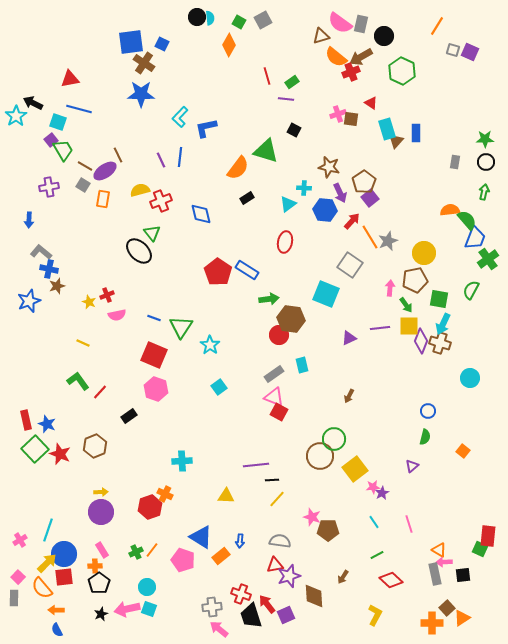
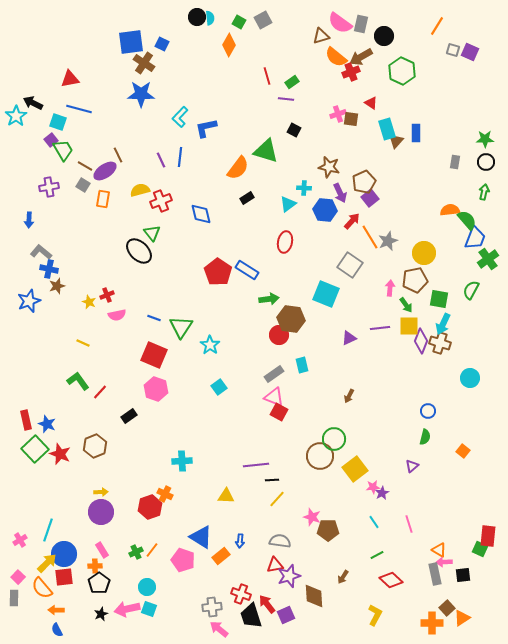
brown pentagon at (364, 182): rotated 10 degrees clockwise
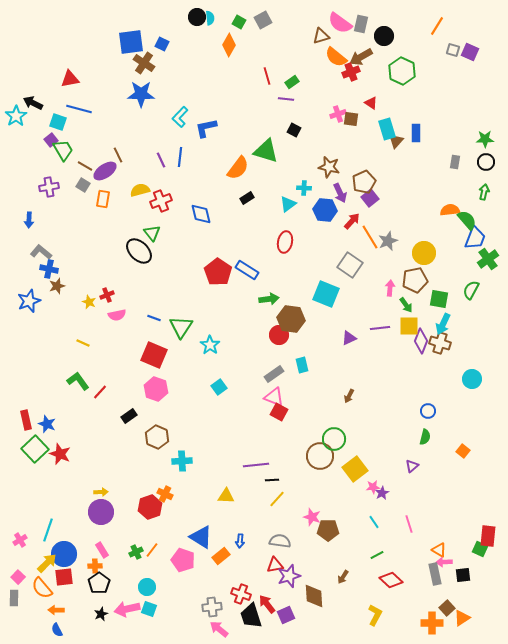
cyan circle at (470, 378): moved 2 px right, 1 px down
brown hexagon at (95, 446): moved 62 px right, 9 px up; rotated 15 degrees counterclockwise
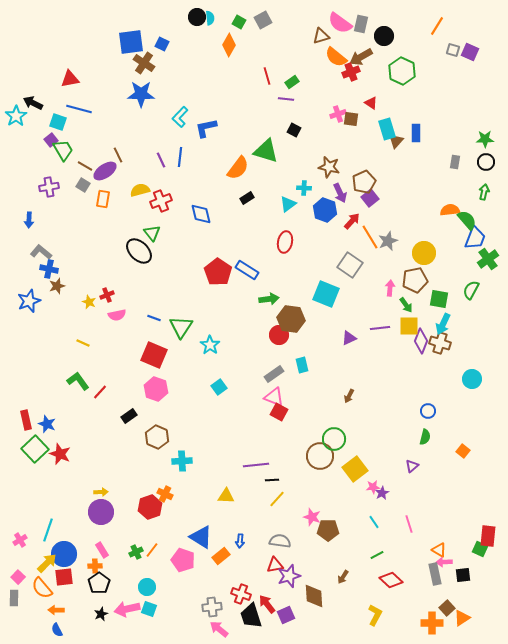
blue hexagon at (325, 210): rotated 15 degrees clockwise
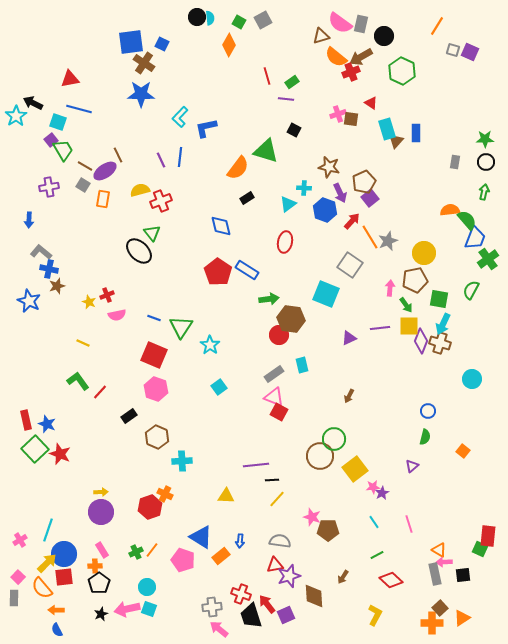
blue diamond at (201, 214): moved 20 px right, 12 px down
blue star at (29, 301): rotated 25 degrees counterclockwise
brown square at (447, 608): moved 7 px left
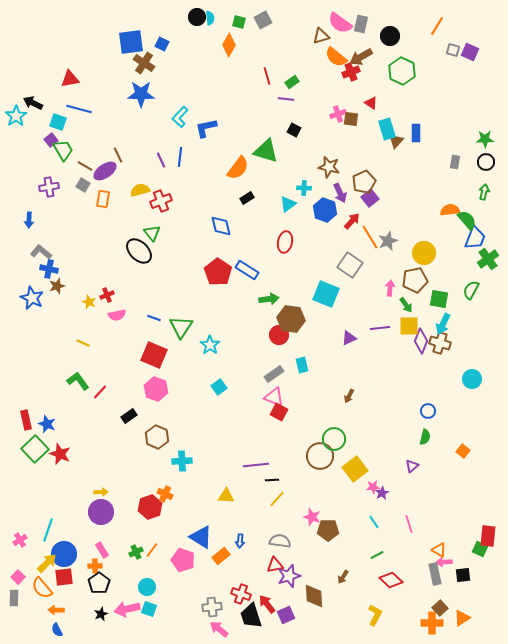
green square at (239, 22): rotated 16 degrees counterclockwise
black circle at (384, 36): moved 6 px right
blue star at (29, 301): moved 3 px right, 3 px up
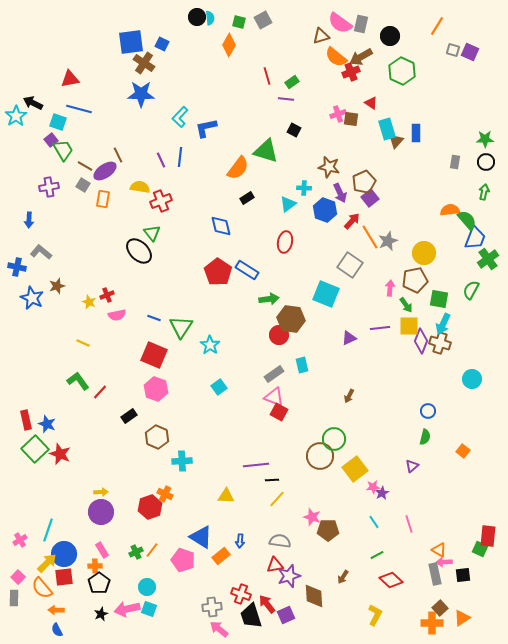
yellow semicircle at (140, 190): moved 3 px up; rotated 24 degrees clockwise
blue cross at (49, 269): moved 32 px left, 2 px up
